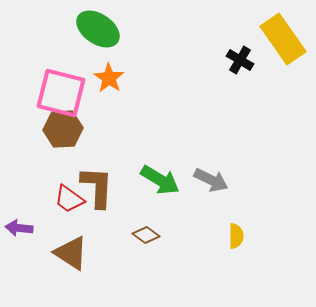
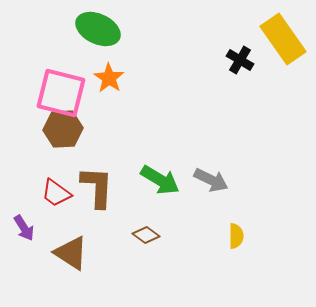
green ellipse: rotated 9 degrees counterclockwise
red trapezoid: moved 13 px left, 6 px up
purple arrow: moved 5 px right; rotated 128 degrees counterclockwise
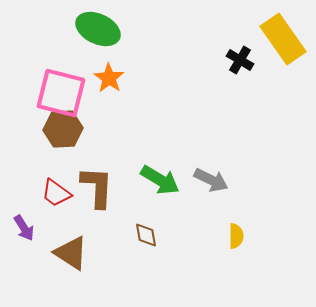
brown diamond: rotated 44 degrees clockwise
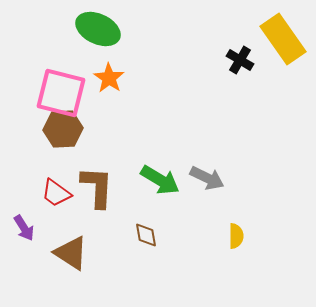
gray arrow: moved 4 px left, 2 px up
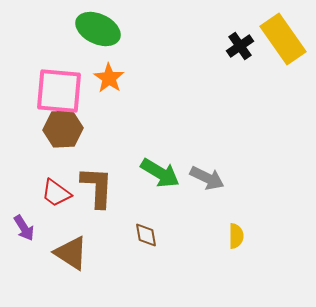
black cross: moved 14 px up; rotated 24 degrees clockwise
pink square: moved 2 px left, 2 px up; rotated 9 degrees counterclockwise
green arrow: moved 7 px up
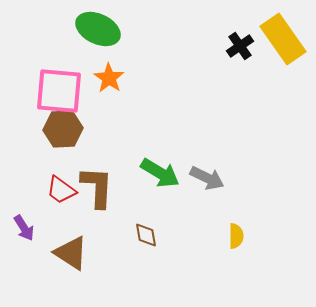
red trapezoid: moved 5 px right, 3 px up
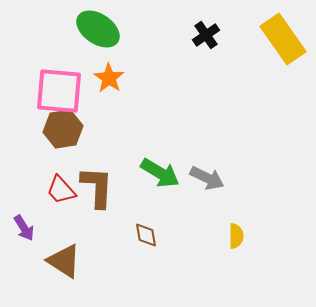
green ellipse: rotated 9 degrees clockwise
black cross: moved 34 px left, 11 px up
brown hexagon: rotated 6 degrees counterclockwise
red trapezoid: rotated 12 degrees clockwise
brown triangle: moved 7 px left, 8 px down
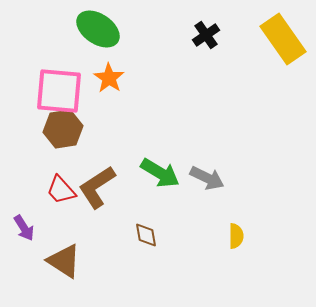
brown L-shape: rotated 126 degrees counterclockwise
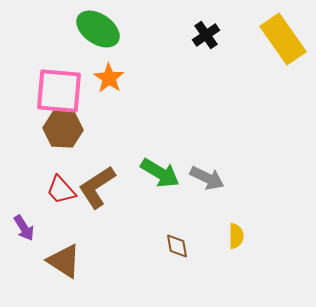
brown hexagon: rotated 12 degrees clockwise
brown diamond: moved 31 px right, 11 px down
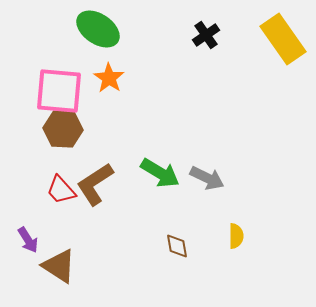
brown L-shape: moved 2 px left, 3 px up
purple arrow: moved 4 px right, 12 px down
brown triangle: moved 5 px left, 5 px down
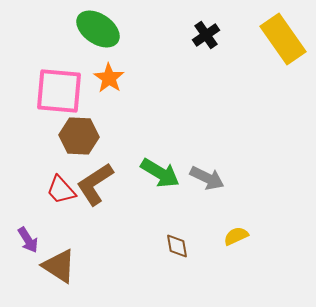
brown hexagon: moved 16 px right, 7 px down
yellow semicircle: rotated 115 degrees counterclockwise
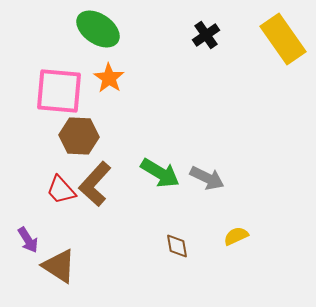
brown L-shape: rotated 15 degrees counterclockwise
